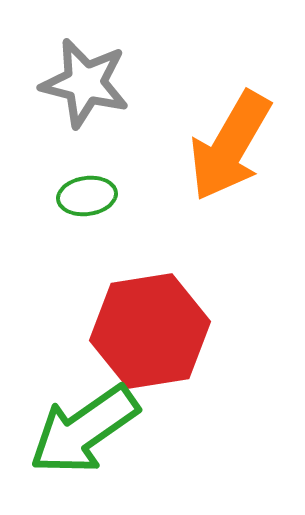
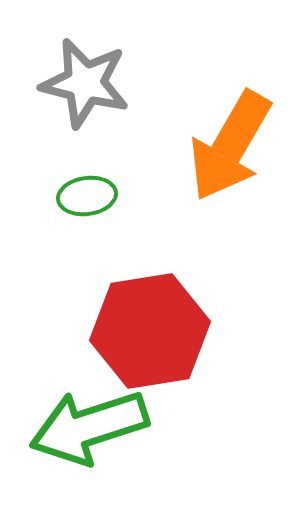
green arrow: moved 5 px right, 3 px up; rotated 17 degrees clockwise
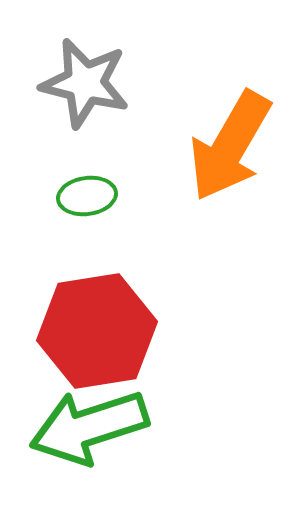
red hexagon: moved 53 px left
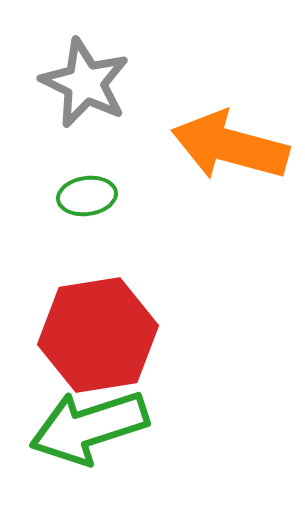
gray star: rotated 12 degrees clockwise
orange arrow: rotated 75 degrees clockwise
red hexagon: moved 1 px right, 4 px down
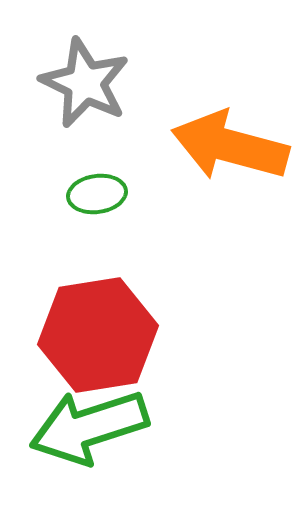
green ellipse: moved 10 px right, 2 px up
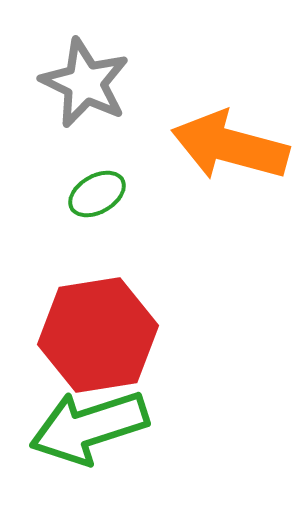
green ellipse: rotated 22 degrees counterclockwise
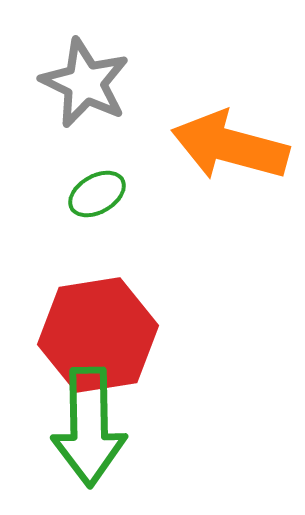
green arrow: rotated 73 degrees counterclockwise
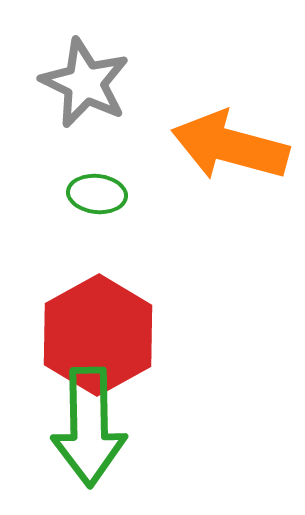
green ellipse: rotated 36 degrees clockwise
red hexagon: rotated 20 degrees counterclockwise
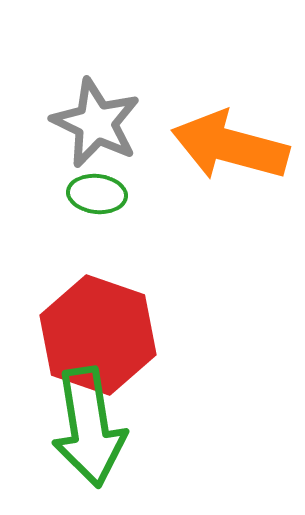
gray star: moved 11 px right, 40 px down
red hexagon: rotated 12 degrees counterclockwise
green arrow: rotated 8 degrees counterclockwise
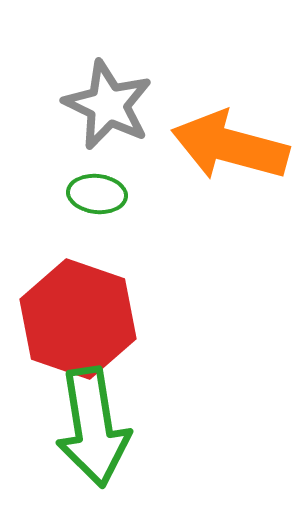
gray star: moved 12 px right, 18 px up
red hexagon: moved 20 px left, 16 px up
green arrow: moved 4 px right
